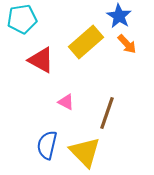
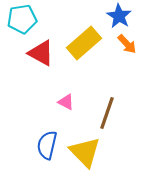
yellow rectangle: moved 2 px left, 1 px down
red triangle: moved 7 px up
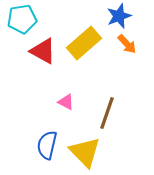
blue star: rotated 20 degrees clockwise
red triangle: moved 2 px right, 2 px up
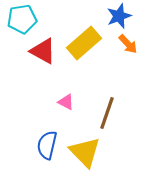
orange arrow: moved 1 px right
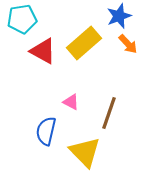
pink triangle: moved 5 px right
brown line: moved 2 px right
blue semicircle: moved 1 px left, 14 px up
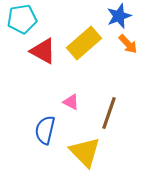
blue semicircle: moved 1 px left, 1 px up
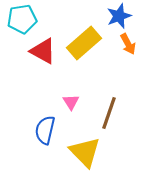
orange arrow: rotated 15 degrees clockwise
pink triangle: rotated 30 degrees clockwise
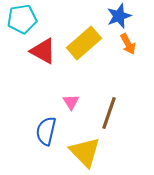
blue semicircle: moved 1 px right, 1 px down
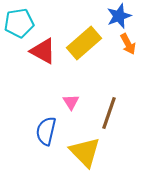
cyan pentagon: moved 3 px left, 4 px down
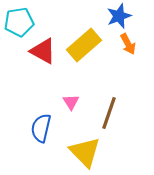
cyan pentagon: moved 1 px up
yellow rectangle: moved 2 px down
blue semicircle: moved 5 px left, 3 px up
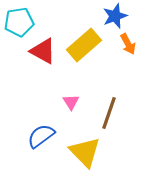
blue star: moved 4 px left
blue semicircle: moved 8 px down; rotated 40 degrees clockwise
